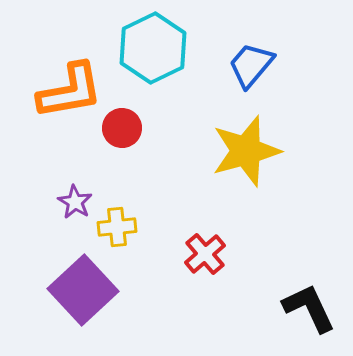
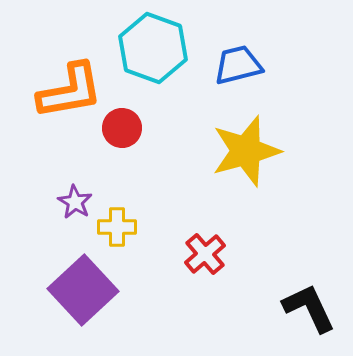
cyan hexagon: rotated 14 degrees counterclockwise
blue trapezoid: moved 13 px left; rotated 36 degrees clockwise
yellow cross: rotated 6 degrees clockwise
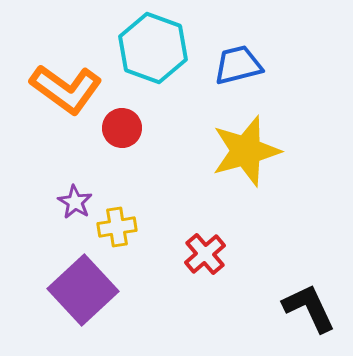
orange L-shape: moved 4 px left, 2 px up; rotated 46 degrees clockwise
yellow cross: rotated 9 degrees counterclockwise
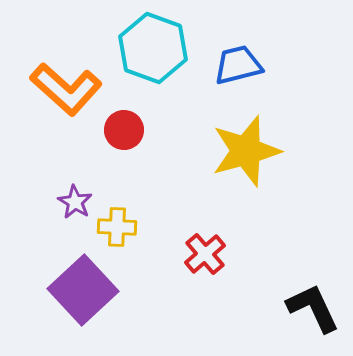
orange L-shape: rotated 6 degrees clockwise
red circle: moved 2 px right, 2 px down
yellow cross: rotated 12 degrees clockwise
black L-shape: moved 4 px right
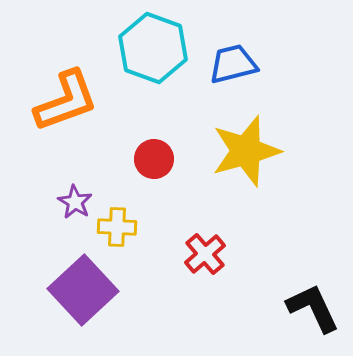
blue trapezoid: moved 5 px left, 1 px up
orange L-shape: moved 12 px down; rotated 62 degrees counterclockwise
red circle: moved 30 px right, 29 px down
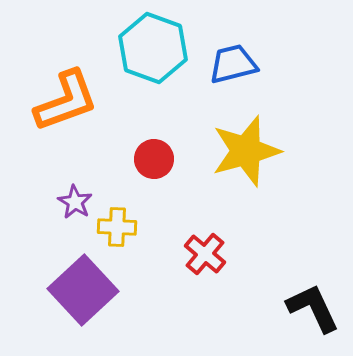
red cross: rotated 9 degrees counterclockwise
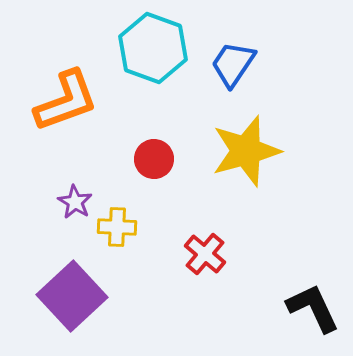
blue trapezoid: rotated 42 degrees counterclockwise
purple square: moved 11 px left, 6 px down
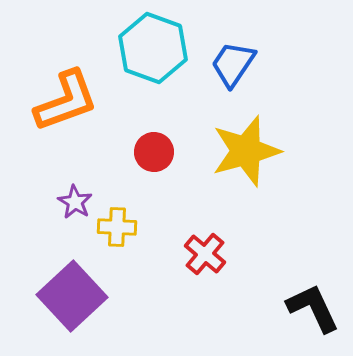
red circle: moved 7 px up
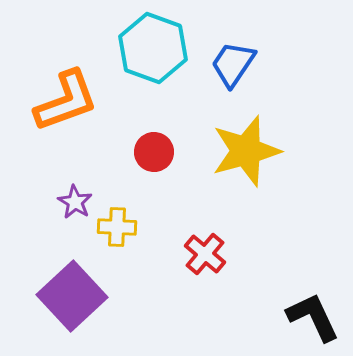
black L-shape: moved 9 px down
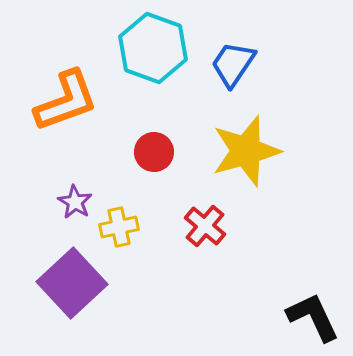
yellow cross: moved 2 px right; rotated 15 degrees counterclockwise
red cross: moved 28 px up
purple square: moved 13 px up
